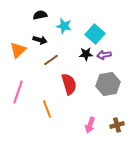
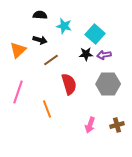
black semicircle: rotated 16 degrees clockwise
gray hexagon: rotated 10 degrees clockwise
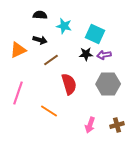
cyan square: rotated 18 degrees counterclockwise
orange triangle: rotated 18 degrees clockwise
pink line: moved 1 px down
orange line: moved 2 px right, 2 px down; rotated 36 degrees counterclockwise
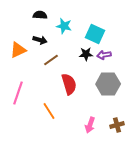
orange line: rotated 24 degrees clockwise
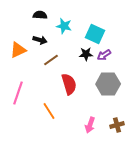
purple arrow: rotated 24 degrees counterclockwise
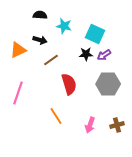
orange line: moved 7 px right, 5 px down
